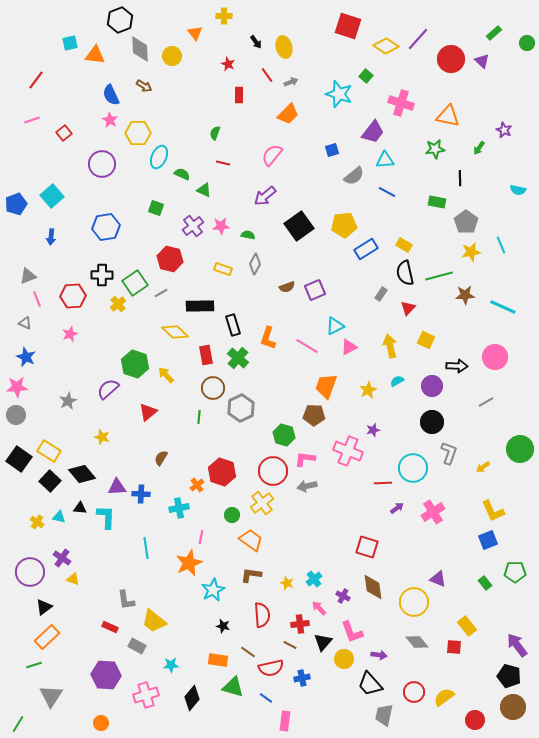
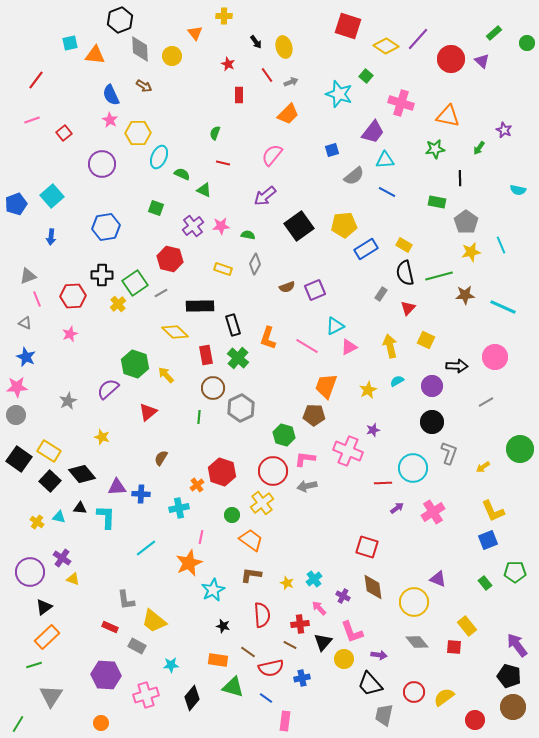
cyan line at (146, 548): rotated 60 degrees clockwise
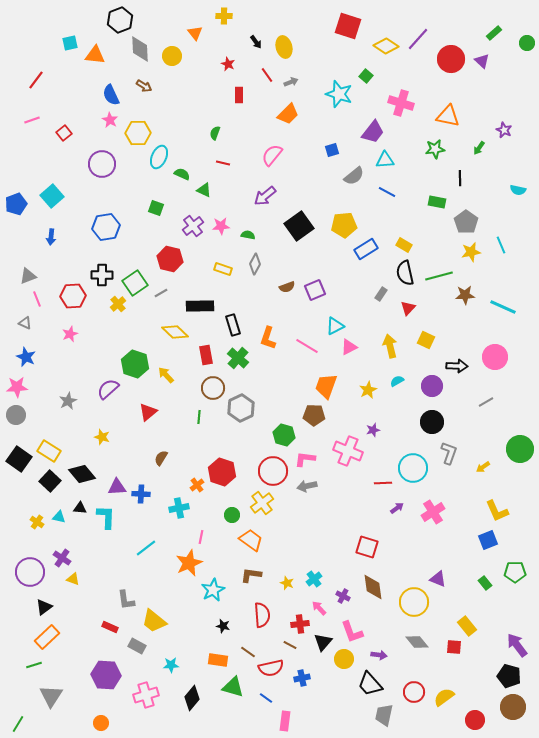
yellow L-shape at (493, 511): moved 4 px right
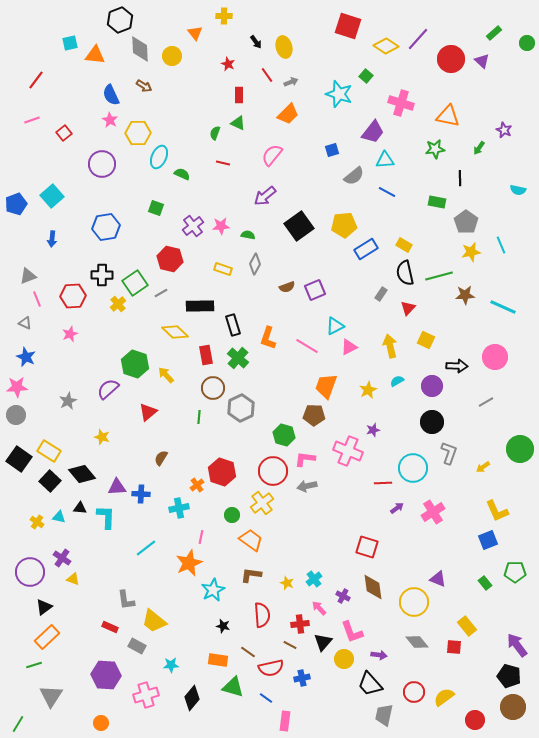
green triangle at (204, 190): moved 34 px right, 67 px up
blue arrow at (51, 237): moved 1 px right, 2 px down
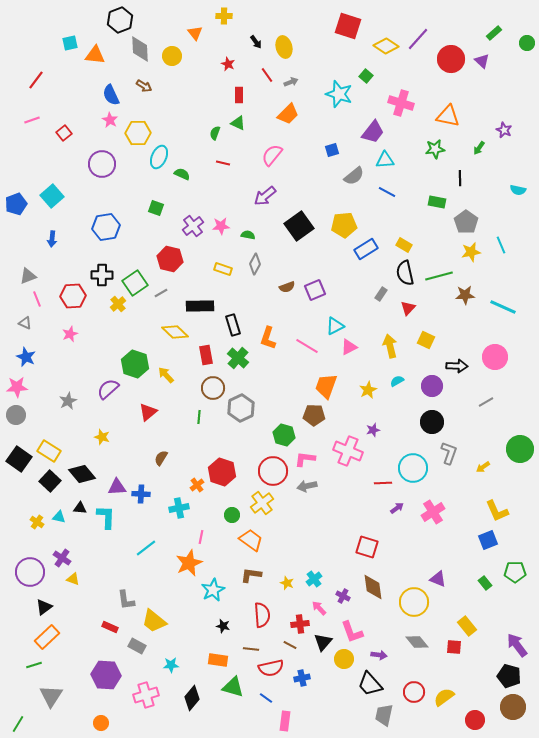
brown line at (248, 652): moved 3 px right, 3 px up; rotated 28 degrees counterclockwise
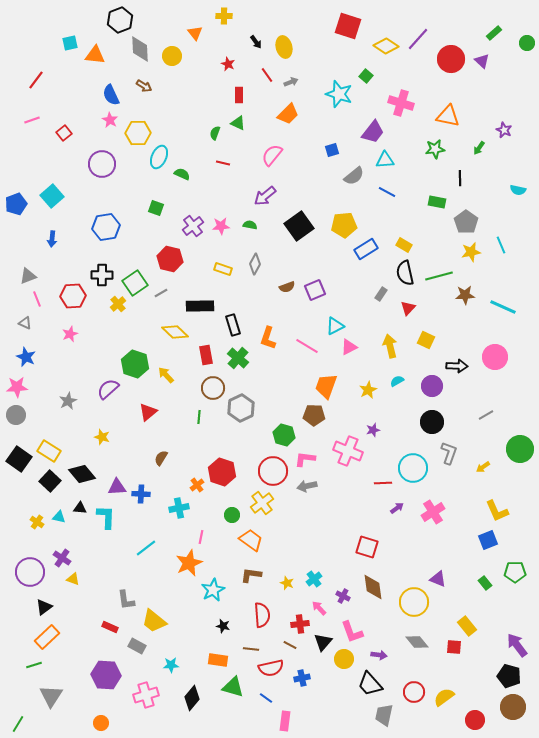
green semicircle at (248, 235): moved 2 px right, 10 px up
gray line at (486, 402): moved 13 px down
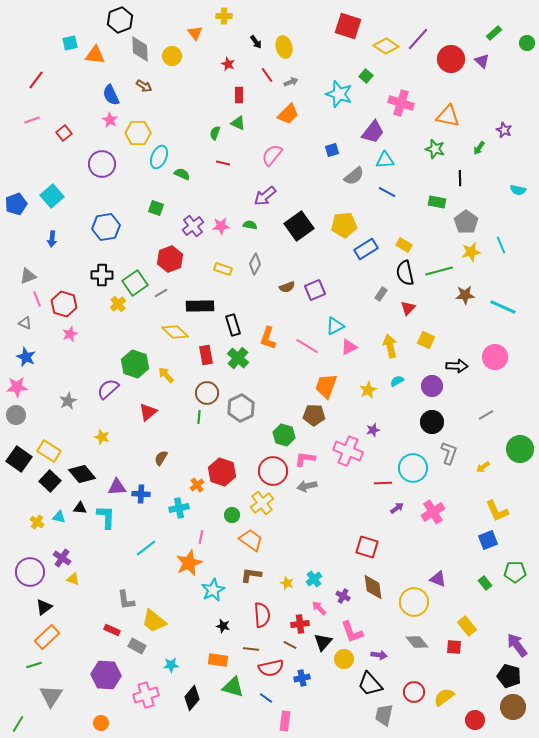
green star at (435, 149): rotated 24 degrees clockwise
red hexagon at (170, 259): rotated 25 degrees clockwise
green line at (439, 276): moved 5 px up
red hexagon at (73, 296): moved 9 px left, 8 px down; rotated 20 degrees clockwise
brown circle at (213, 388): moved 6 px left, 5 px down
red rectangle at (110, 627): moved 2 px right, 3 px down
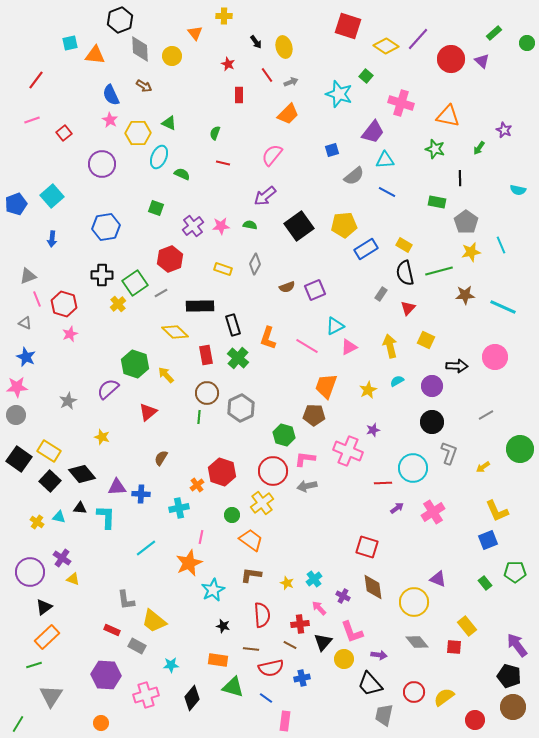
green triangle at (238, 123): moved 69 px left
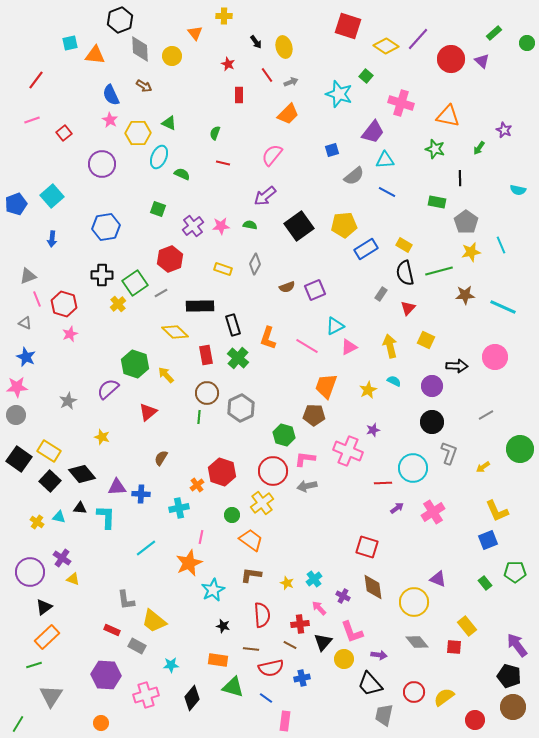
green square at (156, 208): moved 2 px right, 1 px down
cyan semicircle at (397, 381): moved 3 px left; rotated 56 degrees clockwise
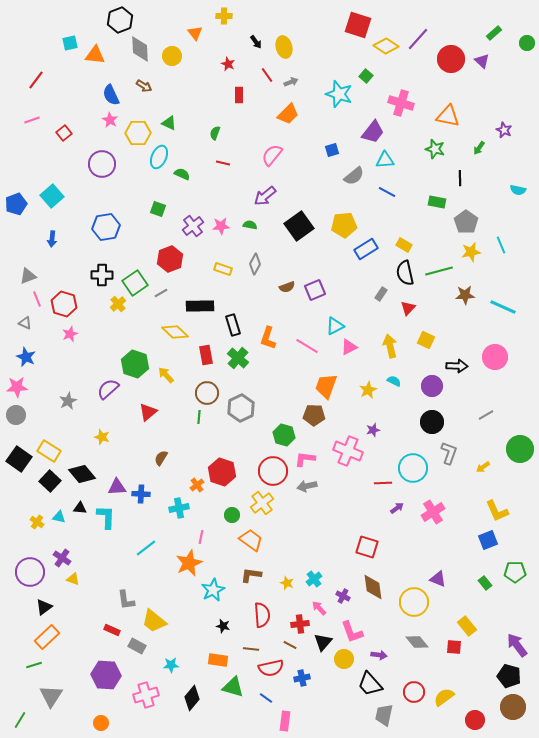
red square at (348, 26): moved 10 px right, 1 px up
green line at (18, 724): moved 2 px right, 4 px up
